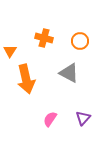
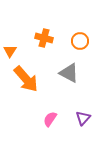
orange arrow: rotated 28 degrees counterclockwise
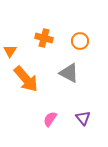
purple triangle: rotated 21 degrees counterclockwise
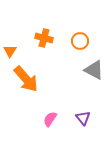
gray triangle: moved 25 px right, 3 px up
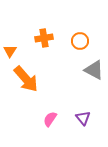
orange cross: rotated 24 degrees counterclockwise
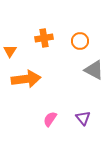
orange arrow: rotated 56 degrees counterclockwise
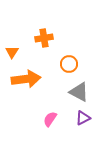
orange circle: moved 11 px left, 23 px down
orange triangle: moved 2 px right, 1 px down
gray triangle: moved 15 px left, 22 px down
purple triangle: rotated 42 degrees clockwise
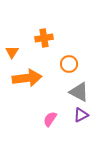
orange arrow: moved 1 px right, 1 px up
purple triangle: moved 2 px left, 3 px up
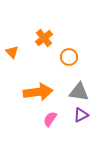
orange cross: rotated 30 degrees counterclockwise
orange triangle: rotated 16 degrees counterclockwise
orange circle: moved 7 px up
orange arrow: moved 11 px right, 14 px down
gray triangle: rotated 20 degrees counterclockwise
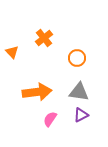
orange circle: moved 8 px right, 1 px down
orange arrow: moved 1 px left
